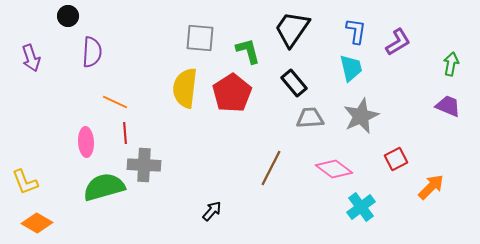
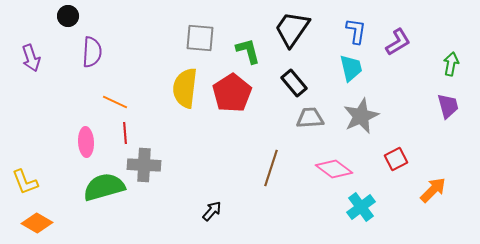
purple trapezoid: rotated 52 degrees clockwise
brown line: rotated 9 degrees counterclockwise
orange arrow: moved 2 px right, 3 px down
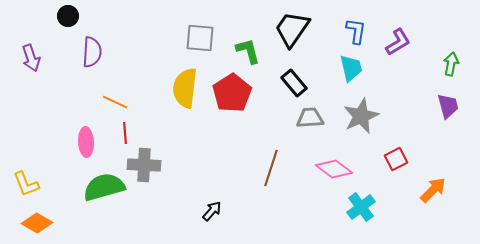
yellow L-shape: moved 1 px right, 2 px down
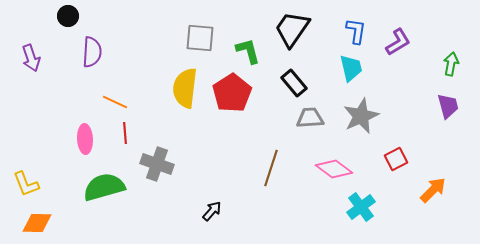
pink ellipse: moved 1 px left, 3 px up
gray cross: moved 13 px right, 1 px up; rotated 16 degrees clockwise
orange diamond: rotated 28 degrees counterclockwise
